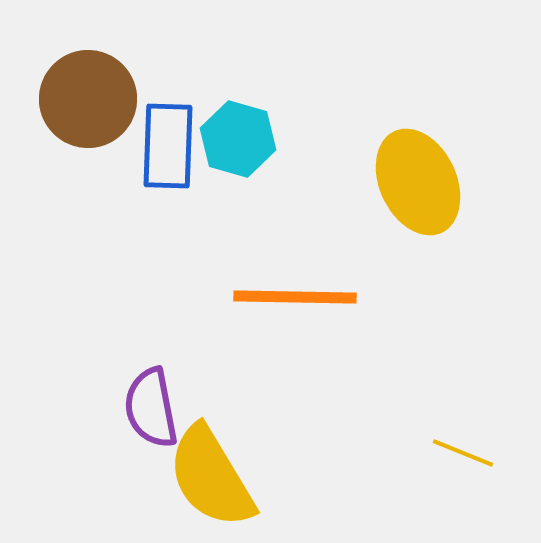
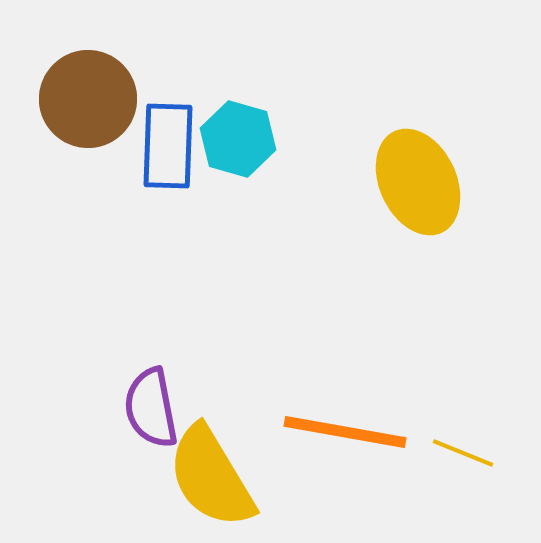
orange line: moved 50 px right, 135 px down; rotated 9 degrees clockwise
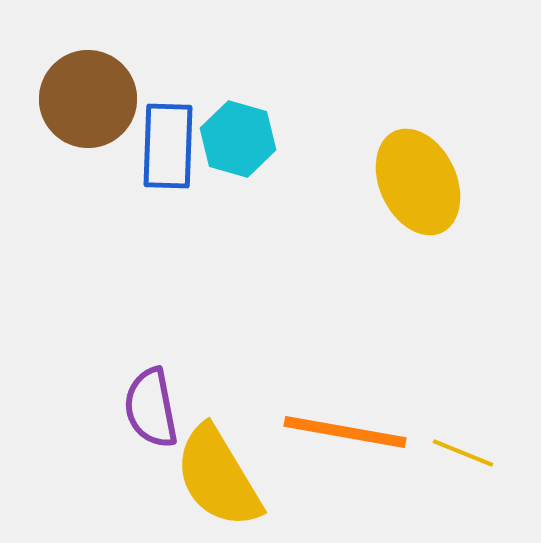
yellow semicircle: moved 7 px right
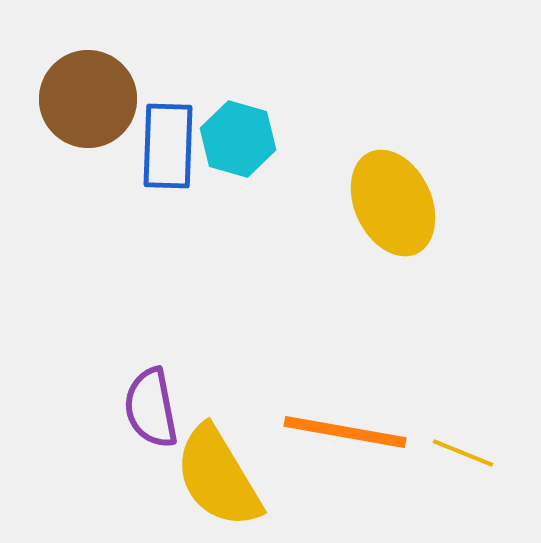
yellow ellipse: moved 25 px left, 21 px down
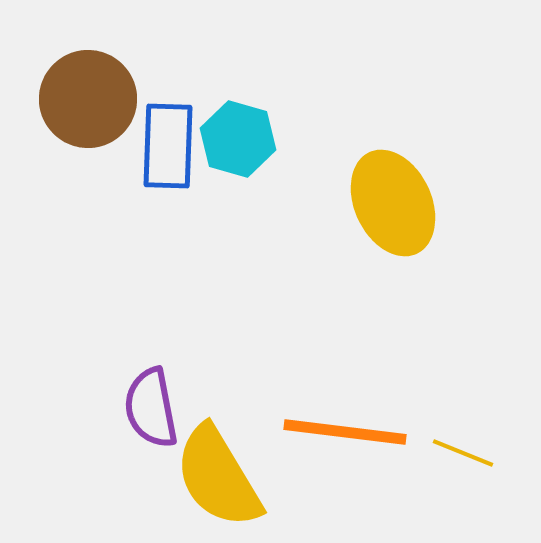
orange line: rotated 3 degrees counterclockwise
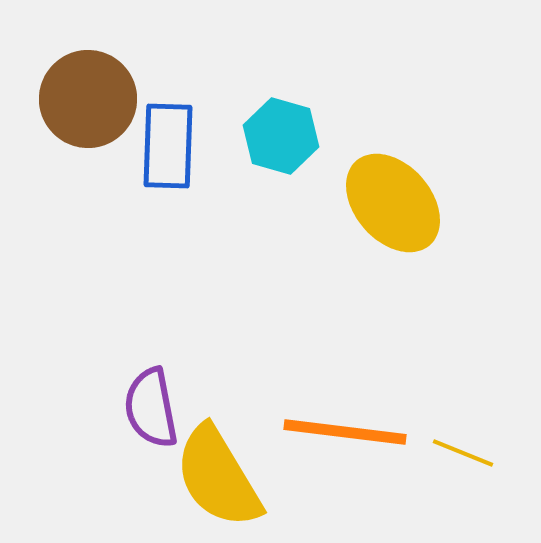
cyan hexagon: moved 43 px right, 3 px up
yellow ellipse: rotated 16 degrees counterclockwise
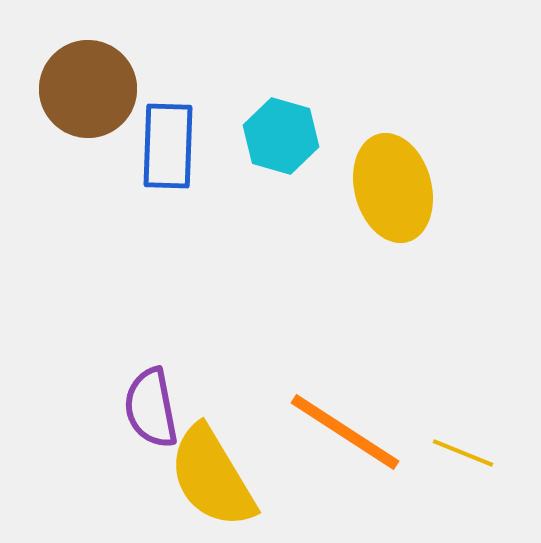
brown circle: moved 10 px up
yellow ellipse: moved 15 px up; rotated 26 degrees clockwise
orange line: rotated 26 degrees clockwise
yellow semicircle: moved 6 px left
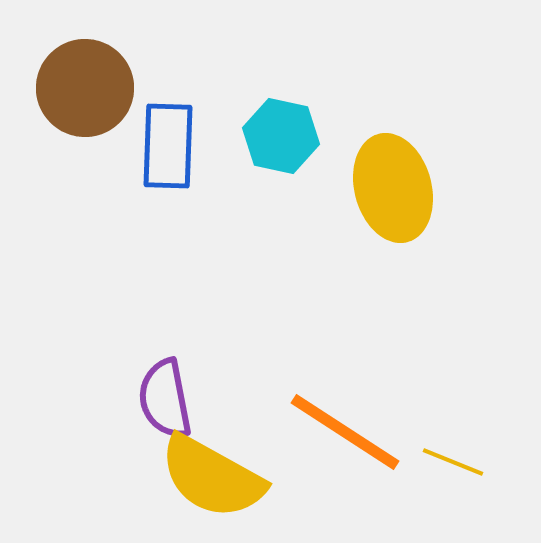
brown circle: moved 3 px left, 1 px up
cyan hexagon: rotated 4 degrees counterclockwise
purple semicircle: moved 14 px right, 9 px up
yellow line: moved 10 px left, 9 px down
yellow semicircle: rotated 30 degrees counterclockwise
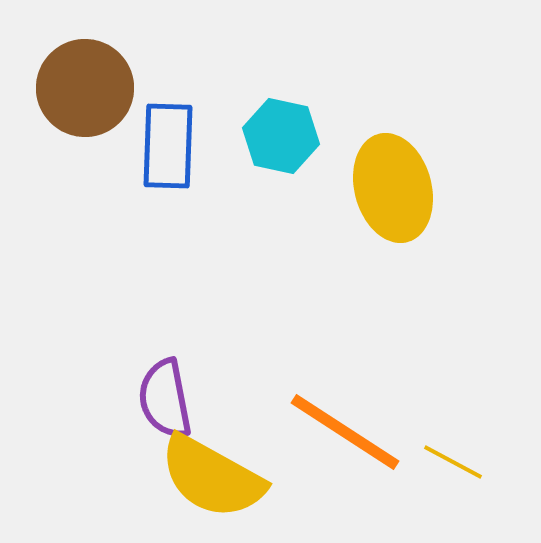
yellow line: rotated 6 degrees clockwise
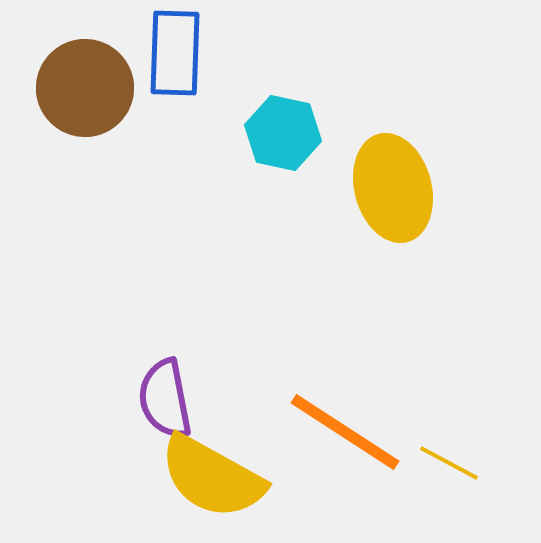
cyan hexagon: moved 2 px right, 3 px up
blue rectangle: moved 7 px right, 93 px up
yellow line: moved 4 px left, 1 px down
